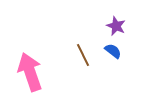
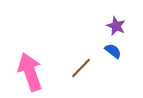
brown line: moved 2 px left, 13 px down; rotated 70 degrees clockwise
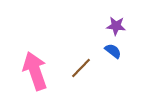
purple star: rotated 18 degrees counterclockwise
pink arrow: moved 5 px right, 1 px up
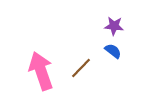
purple star: moved 2 px left
pink arrow: moved 6 px right
